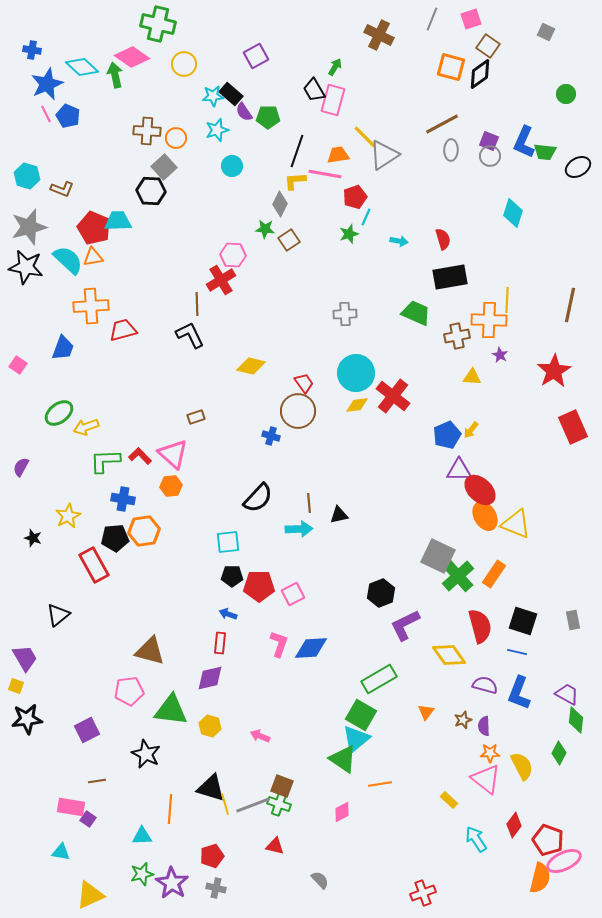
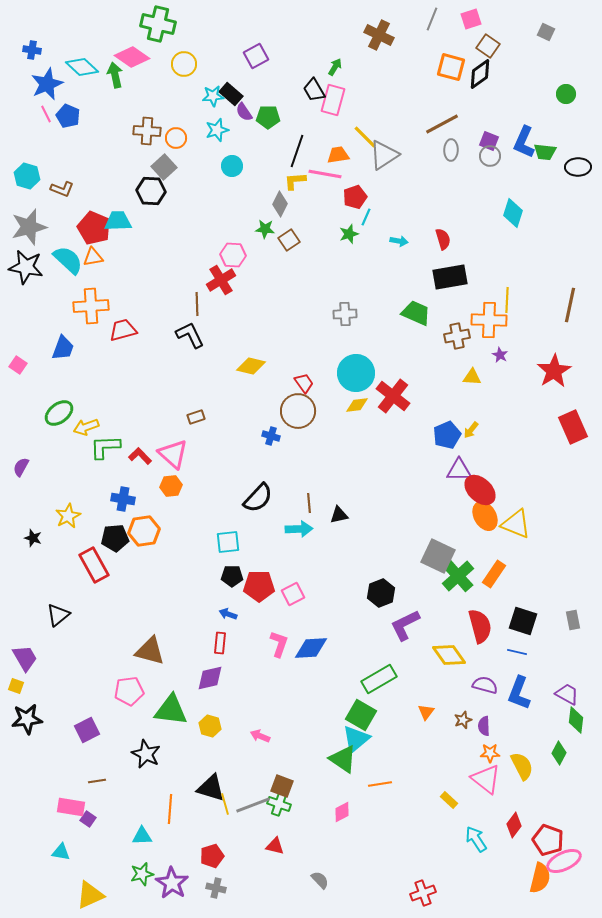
black ellipse at (578, 167): rotated 30 degrees clockwise
green L-shape at (105, 461): moved 14 px up
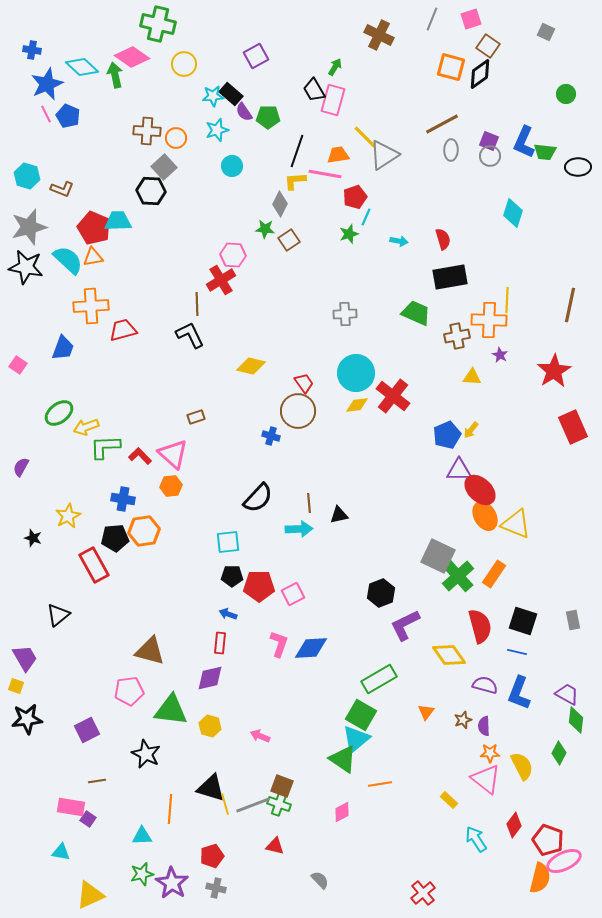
red cross at (423, 893): rotated 20 degrees counterclockwise
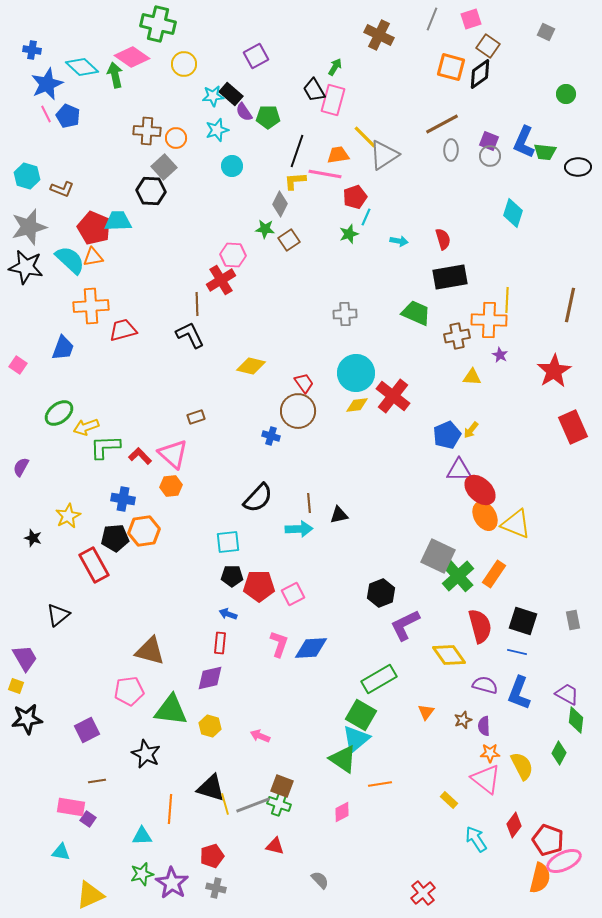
cyan semicircle at (68, 260): moved 2 px right
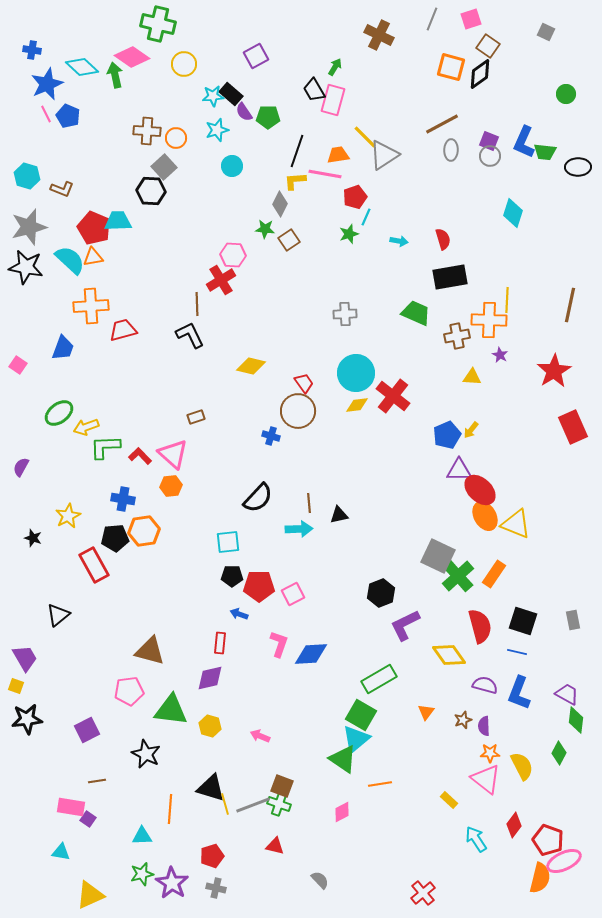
blue arrow at (228, 614): moved 11 px right
blue diamond at (311, 648): moved 6 px down
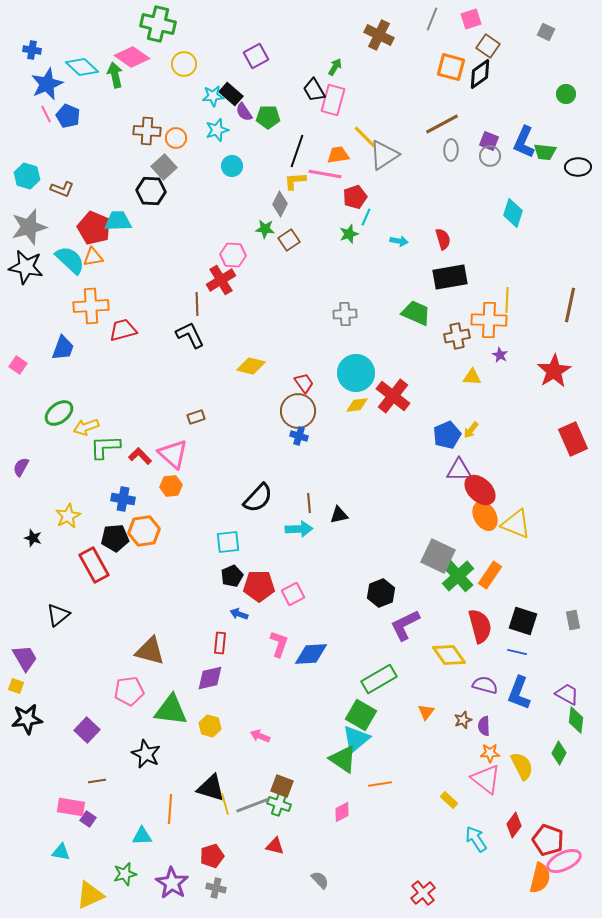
red rectangle at (573, 427): moved 12 px down
blue cross at (271, 436): moved 28 px right
orange rectangle at (494, 574): moved 4 px left, 1 px down
black pentagon at (232, 576): rotated 25 degrees counterclockwise
purple square at (87, 730): rotated 20 degrees counterclockwise
green star at (142, 874): moved 17 px left
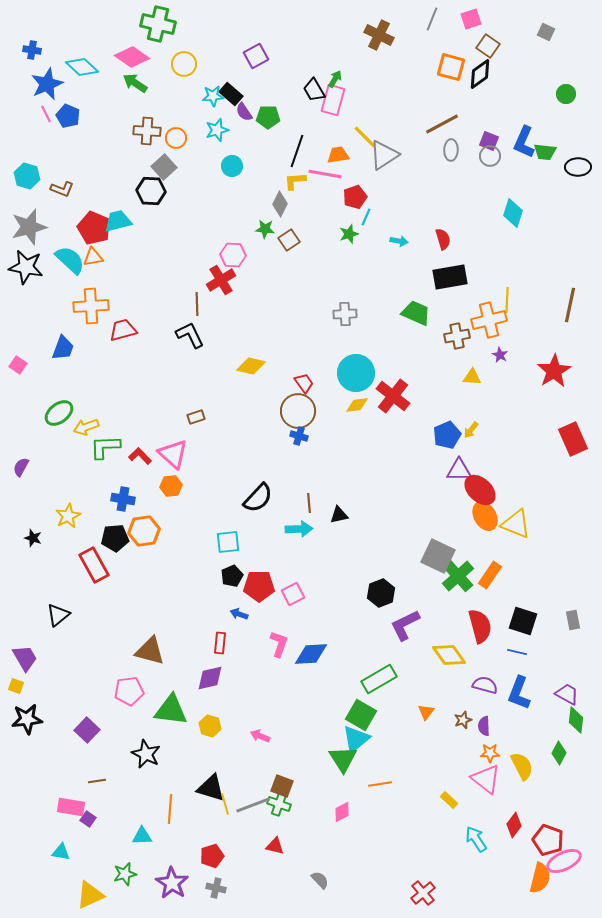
green arrow at (335, 67): moved 12 px down
green arrow at (115, 75): moved 20 px right, 8 px down; rotated 45 degrees counterclockwise
cyan trapezoid at (118, 221): rotated 12 degrees counterclockwise
orange cross at (489, 320): rotated 16 degrees counterclockwise
green triangle at (343, 759): rotated 24 degrees clockwise
